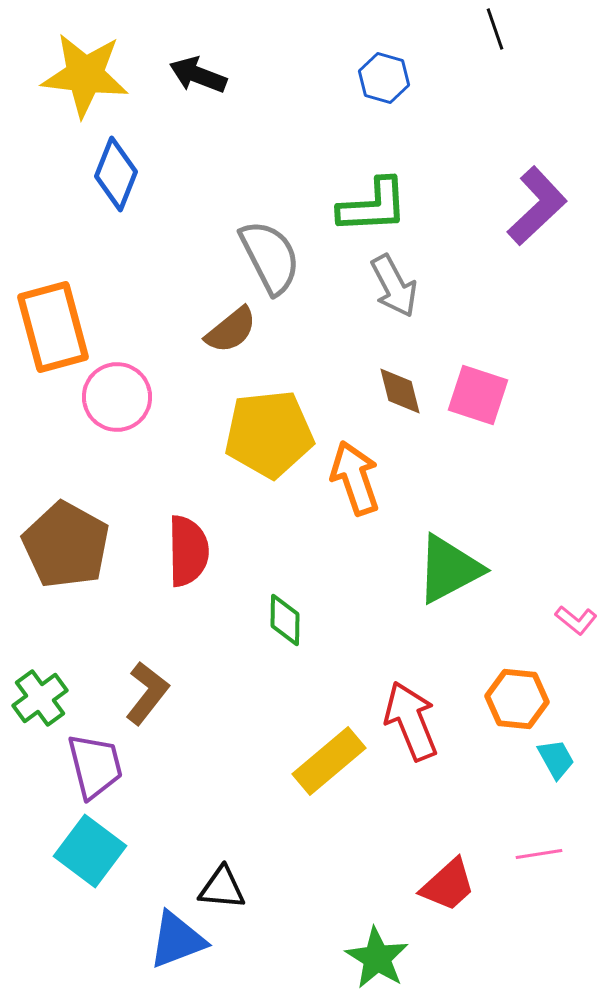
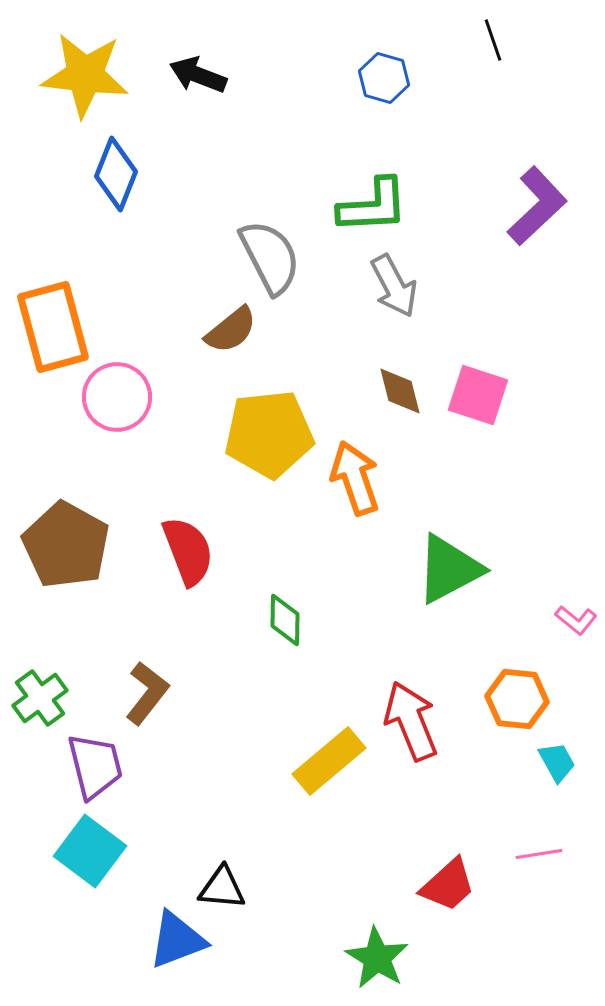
black line: moved 2 px left, 11 px down
red semicircle: rotated 20 degrees counterclockwise
cyan trapezoid: moved 1 px right, 3 px down
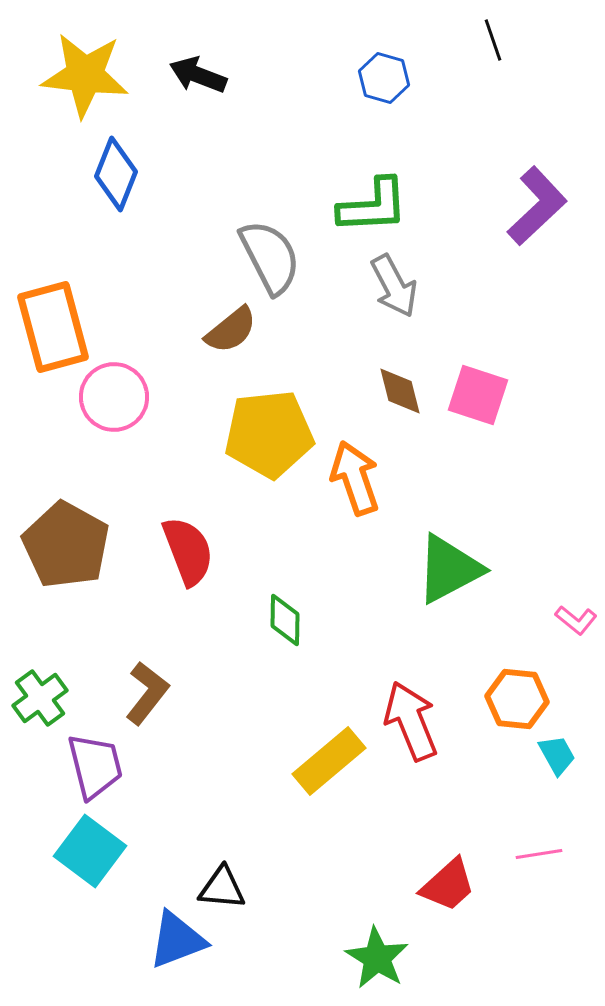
pink circle: moved 3 px left
cyan trapezoid: moved 7 px up
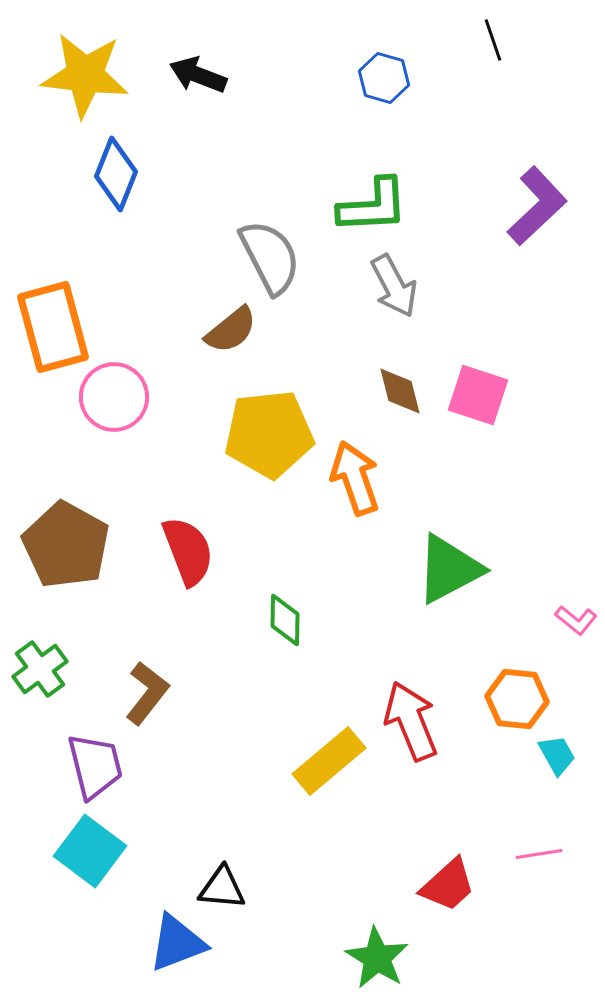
green cross: moved 29 px up
blue triangle: moved 3 px down
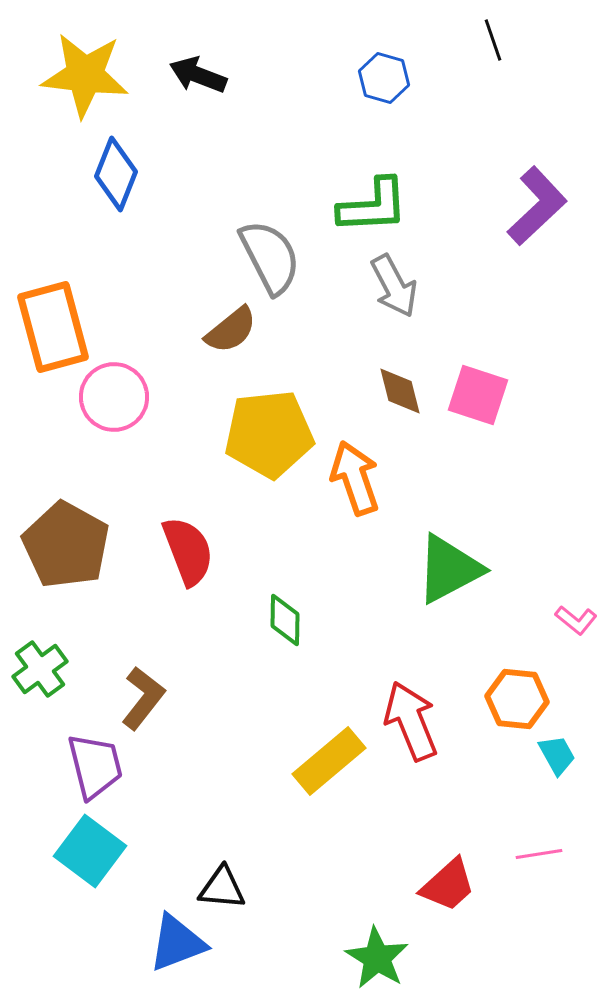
brown L-shape: moved 4 px left, 5 px down
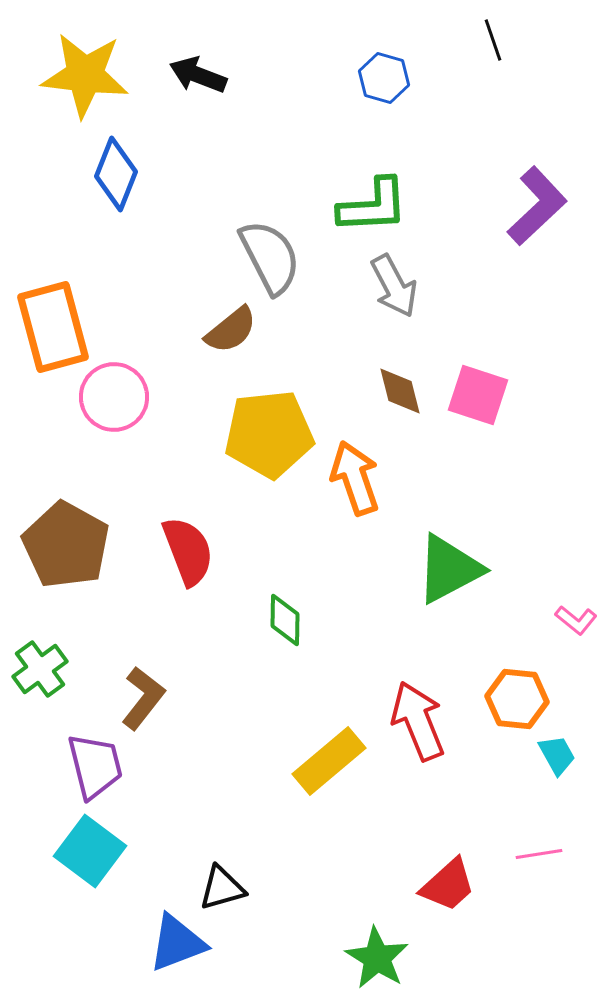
red arrow: moved 7 px right
black triangle: rotated 21 degrees counterclockwise
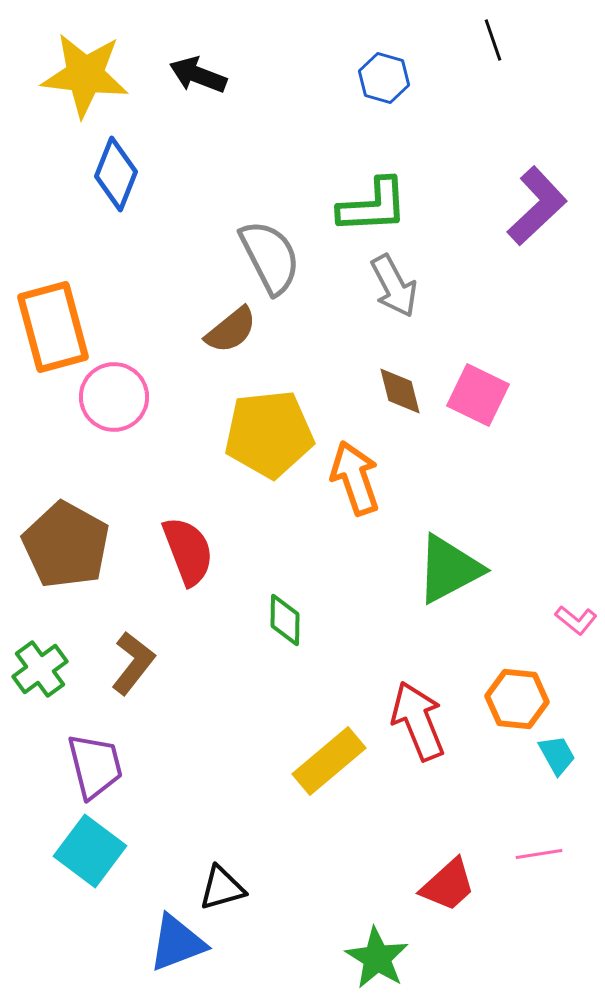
pink square: rotated 8 degrees clockwise
brown L-shape: moved 10 px left, 35 px up
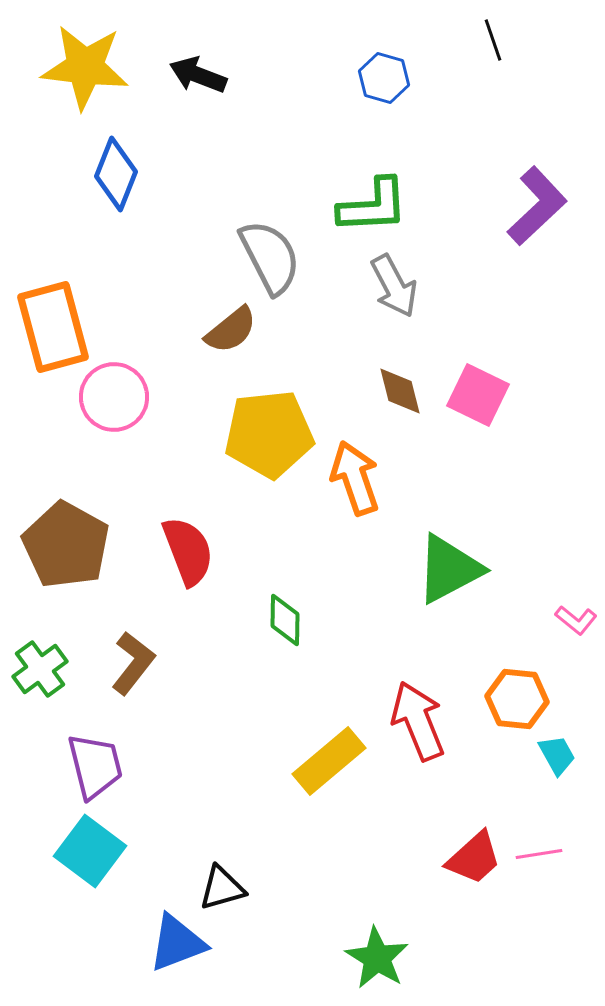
yellow star: moved 8 px up
red trapezoid: moved 26 px right, 27 px up
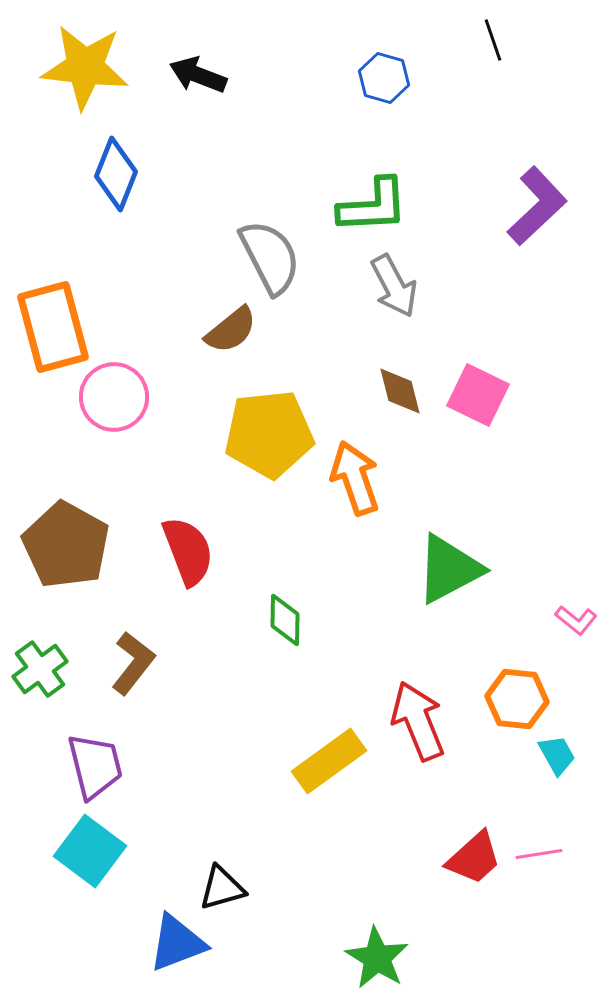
yellow rectangle: rotated 4 degrees clockwise
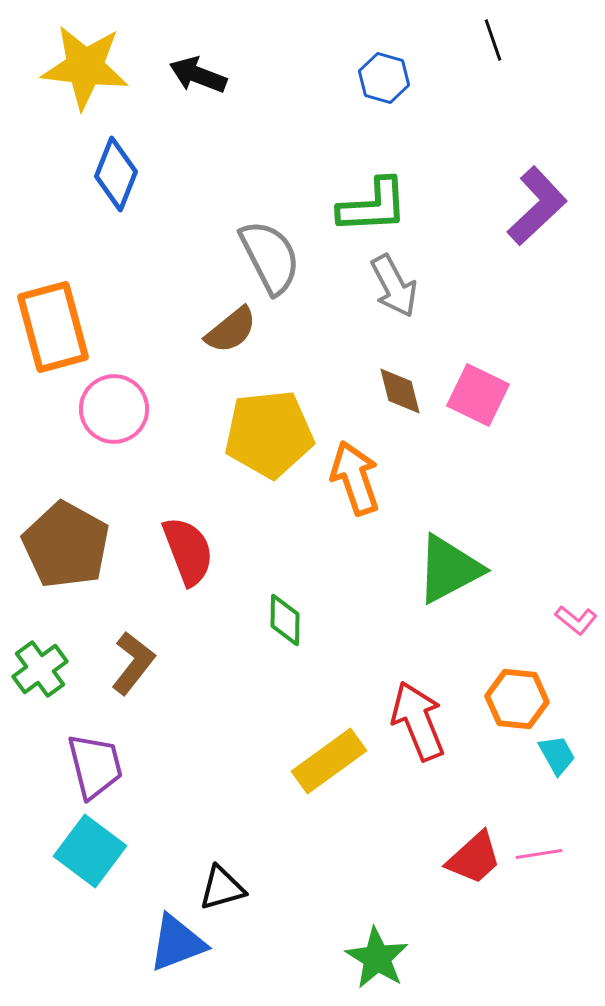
pink circle: moved 12 px down
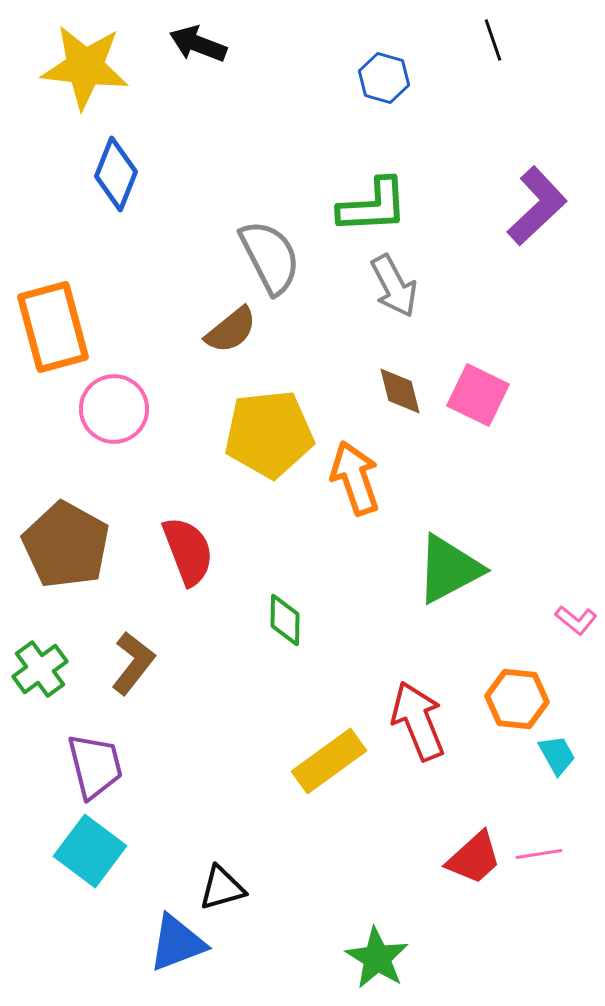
black arrow: moved 31 px up
